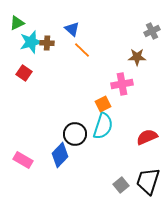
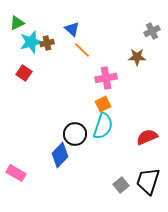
brown cross: rotated 16 degrees counterclockwise
pink cross: moved 16 px left, 6 px up
pink rectangle: moved 7 px left, 13 px down
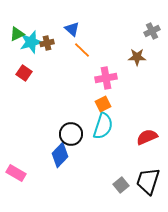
green triangle: moved 11 px down
black circle: moved 4 px left
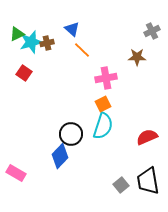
blue diamond: moved 1 px down
black trapezoid: rotated 28 degrees counterclockwise
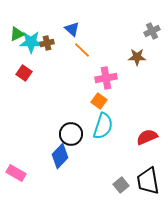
cyan star: rotated 15 degrees clockwise
orange square: moved 4 px left, 3 px up; rotated 28 degrees counterclockwise
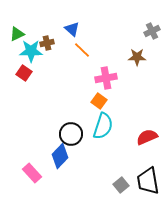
cyan star: moved 9 px down
pink rectangle: moved 16 px right; rotated 18 degrees clockwise
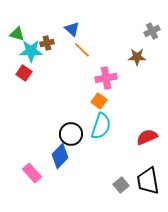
green triangle: rotated 42 degrees clockwise
cyan semicircle: moved 2 px left
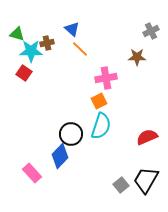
gray cross: moved 1 px left
orange line: moved 2 px left, 1 px up
orange square: rotated 28 degrees clockwise
black trapezoid: moved 2 px left, 1 px up; rotated 40 degrees clockwise
